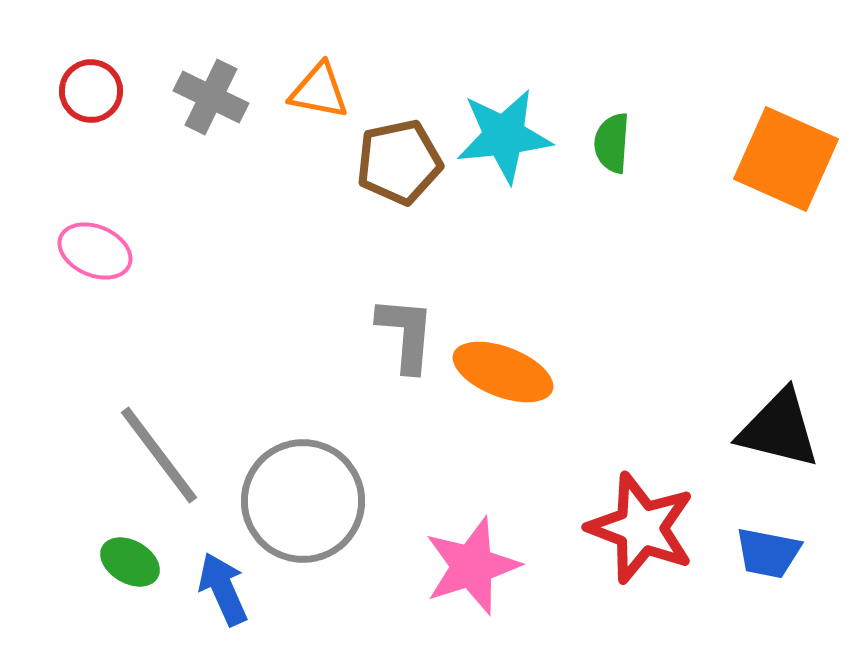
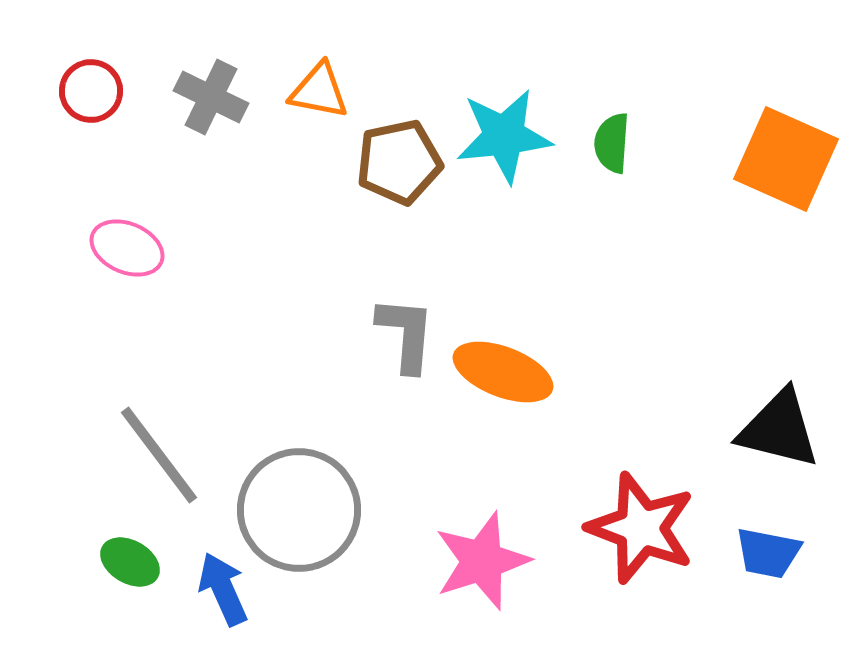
pink ellipse: moved 32 px right, 3 px up
gray circle: moved 4 px left, 9 px down
pink star: moved 10 px right, 5 px up
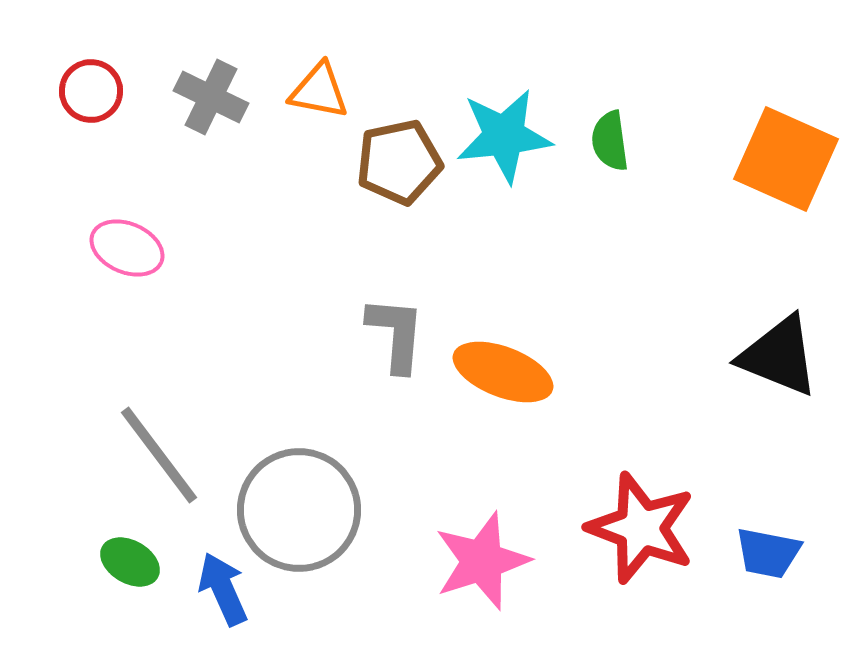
green semicircle: moved 2 px left, 2 px up; rotated 12 degrees counterclockwise
gray L-shape: moved 10 px left
black triangle: moved 73 px up; rotated 8 degrees clockwise
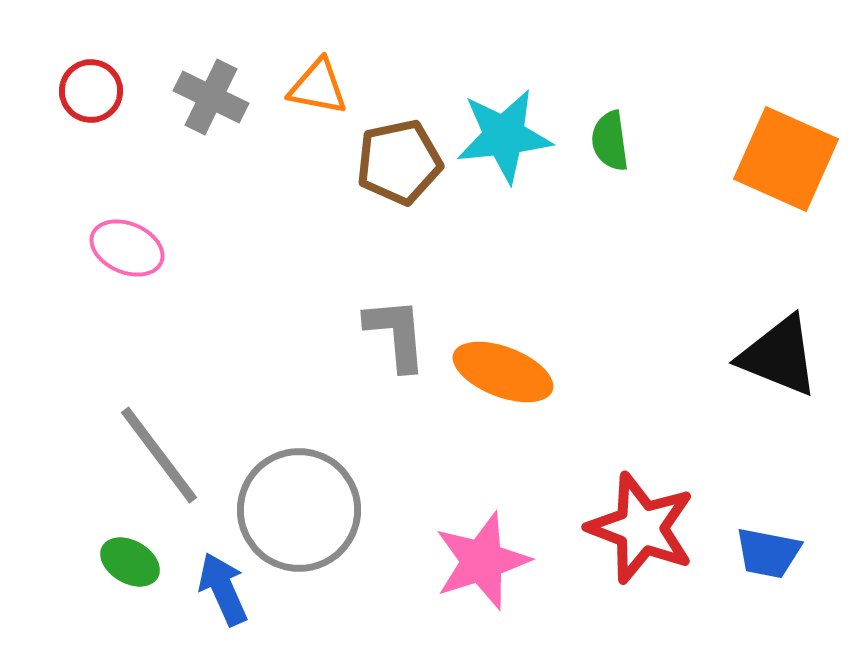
orange triangle: moved 1 px left, 4 px up
gray L-shape: rotated 10 degrees counterclockwise
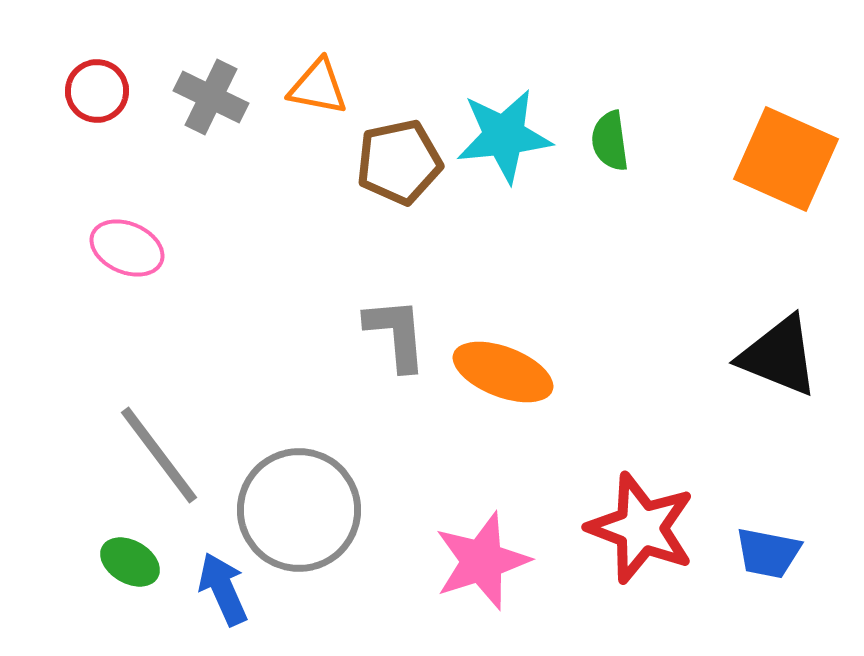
red circle: moved 6 px right
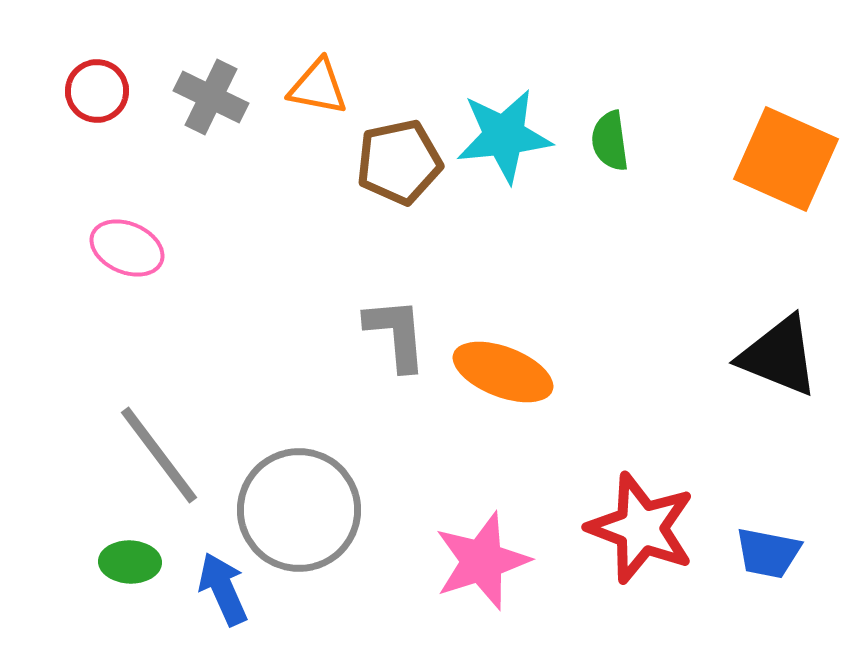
green ellipse: rotated 28 degrees counterclockwise
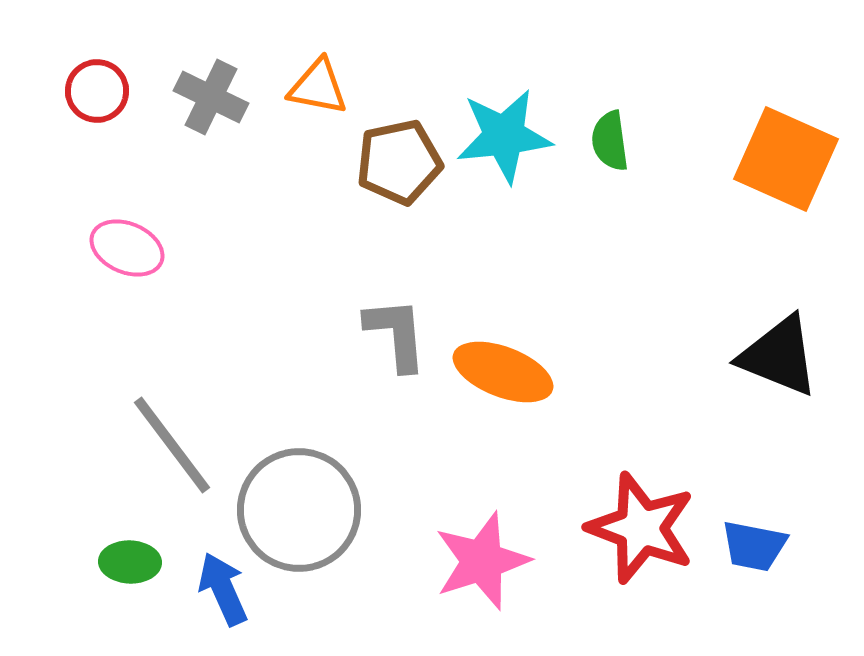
gray line: moved 13 px right, 10 px up
blue trapezoid: moved 14 px left, 7 px up
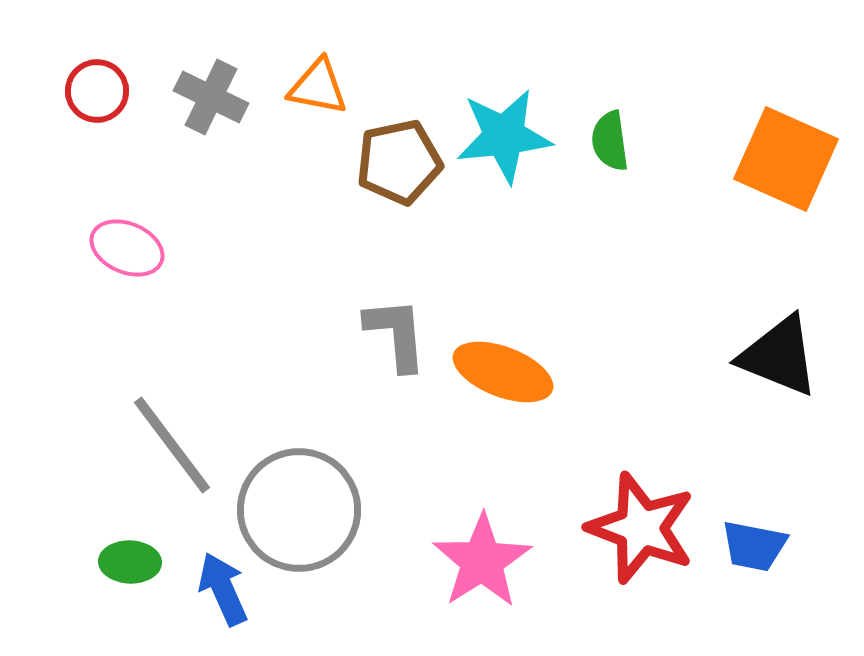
pink star: rotated 14 degrees counterclockwise
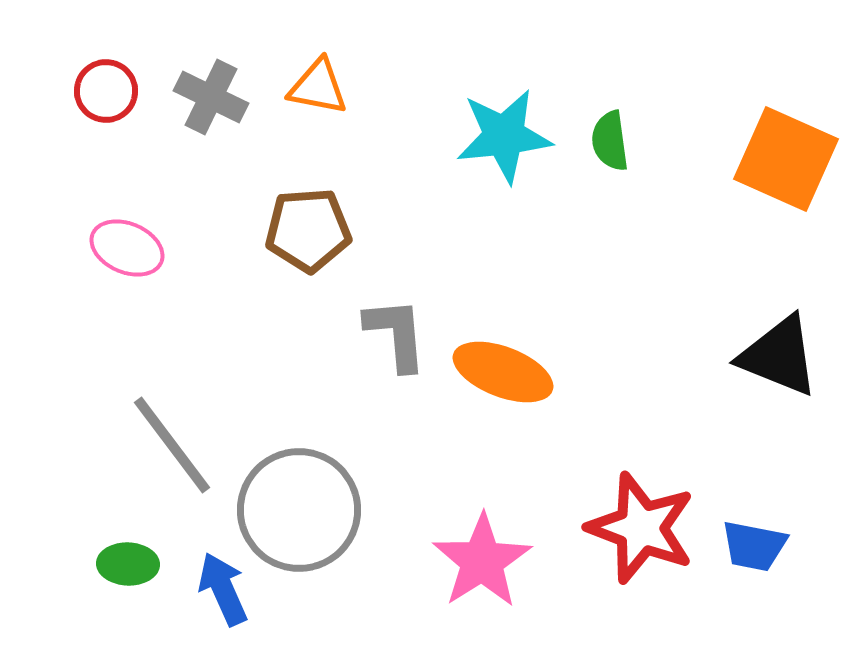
red circle: moved 9 px right
brown pentagon: moved 91 px left, 68 px down; rotated 8 degrees clockwise
green ellipse: moved 2 px left, 2 px down
